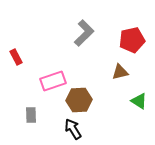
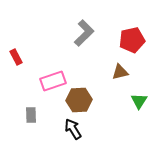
green triangle: rotated 30 degrees clockwise
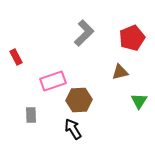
red pentagon: moved 2 px up; rotated 10 degrees counterclockwise
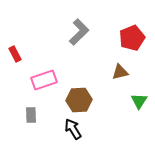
gray L-shape: moved 5 px left, 1 px up
red rectangle: moved 1 px left, 3 px up
pink rectangle: moved 9 px left, 1 px up
